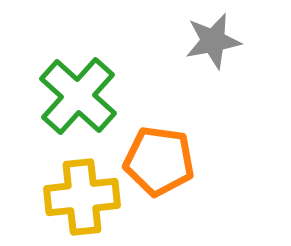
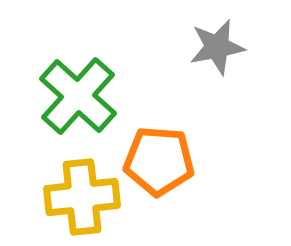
gray star: moved 4 px right, 6 px down
orange pentagon: rotated 4 degrees counterclockwise
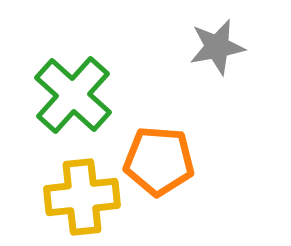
green cross: moved 5 px left, 1 px up
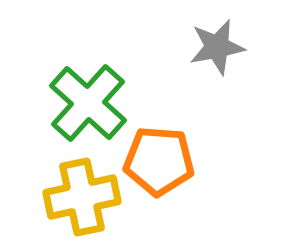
green cross: moved 15 px right, 8 px down
yellow cross: rotated 6 degrees counterclockwise
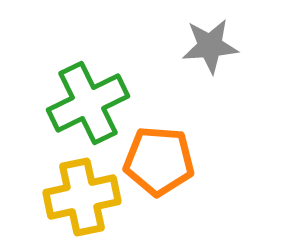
gray star: moved 7 px left, 1 px up; rotated 6 degrees clockwise
green cross: rotated 22 degrees clockwise
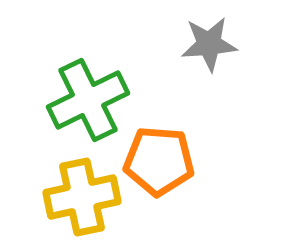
gray star: moved 1 px left, 2 px up
green cross: moved 3 px up
